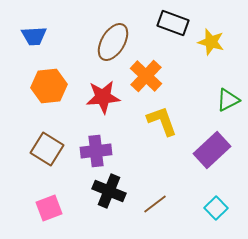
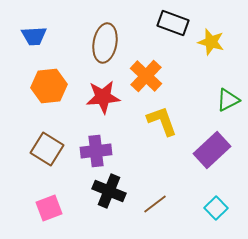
brown ellipse: moved 8 px left, 1 px down; rotated 21 degrees counterclockwise
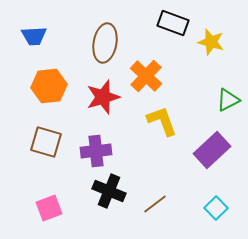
red star: rotated 12 degrees counterclockwise
brown square: moved 1 px left, 7 px up; rotated 16 degrees counterclockwise
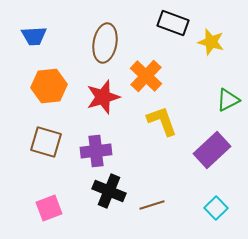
brown line: moved 3 px left, 1 px down; rotated 20 degrees clockwise
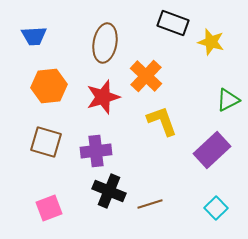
brown line: moved 2 px left, 1 px up
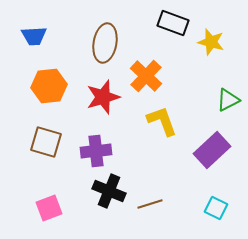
cyan square: rotated 20 degrees counterclockwise
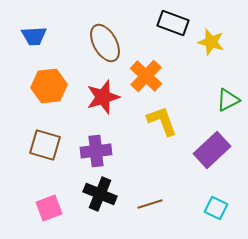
brown ellipse: rotated 39 degrees counterclockwise
brown square: moved 1 px left, 3 px down
black cross: moved 9 px left, 3 px down
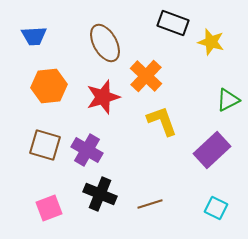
purple cross: moved 9 px left, 1 px up; rotated 36 degrees clockwise
